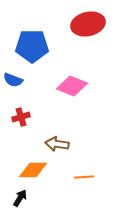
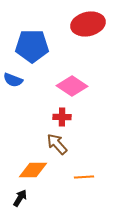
pink diamond: rotated 12 degrees clockwise
red cross: moved 41 px right; rotated 18 degrees clockwise
brown arrow: rotated 40 degrees clockwise
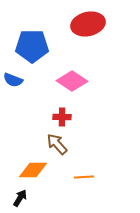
pink diamond: moved 5 px up
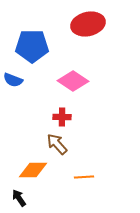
pink diamond: moved 1 px right
black arrow: moved 1 px left; rotated 66 degrees counterclockwise
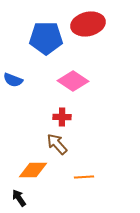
blue pentagon: moved 14 px right, 8 px up
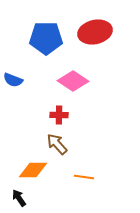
red ellipse: moved 7 px right, 8 px down
red cross: moved 3 px left, 2 px up
orange line: rotated 12 degrees clockwise
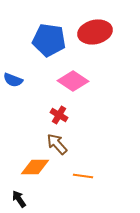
blue pentagon: moved 3 px right, 2 px down; rotated 8 degrees clockwise
red cross: rotated 30 degrees clockwise
orange diamond: moved 2 px right, 3 px up
orange line: moved 1 px left, 1 px up
black arrow: moved 1 px down
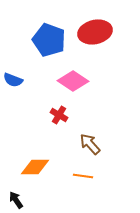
blue pentagon: rotated 12 degrees clockwise
brown arrow: moved 33 px right
black arrow: moved 3 px left, 1 px down
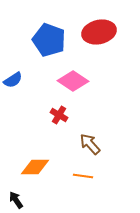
red ellipse: moved 4 px right
blue semicircle: rotated 54 degrees counterclockwise
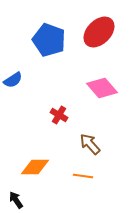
red ellipse: rotated 32 degrees counterclockwise
pink diamond: moved 29 px right, 7 px down; rotated 16 degrees clockwise
